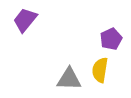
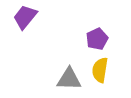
purple trapezoid: moved 3 px up
purple pentagon: moved 14 px left
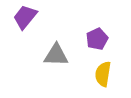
yellow semicircle: moved 3 px right, 4 px down
gray triangle: moved 13 px left, 24 px up
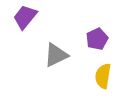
gray triangle: rotated 28 degrees counterclockwise
yellow semicircle: moved 2 px down
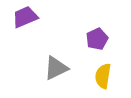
purple trapezoid: rotated 28 degrees clockwise
gray triangle: moved 13 px down
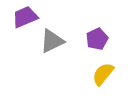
gray triangle: moved 4 px left, 27 px up
yellow semicircle: moved 2 px up; rotated 30 degrees clockwise
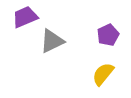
purple pentagon: moved 11 px right, 4 px up
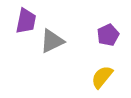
purple trapezoid: moved 1 px right, 4 px down; rotated 124 degrees clockwise
yellow semicircle: moved 1 px left, 3 px down
